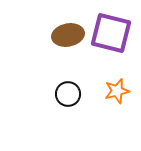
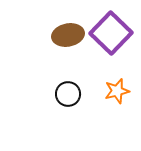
purple square: rotated 30 degrees clockwise
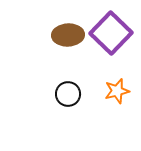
brown ellipse: rotated 8 degrees clockwise
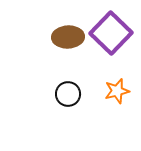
brown ellipse: moved 2 px down
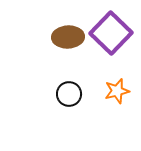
black circle: moved 1 px right
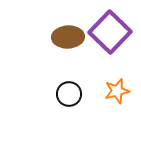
purple square: moved 1 px left, 1 px up
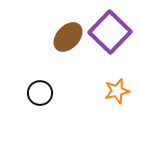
brown ellipse: rotated 44 degrees counterclockwise
black circle: moved 29 px left, 1 px up
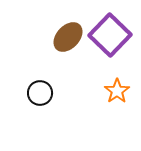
purple square: moved 3 px down
orange star: rotated 20 degrees counterclockwise
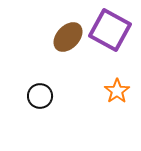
purple square: moved 5 px up; rotated 15 degrees counterclockwise
black circle: moved 3 px down
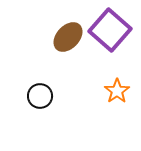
purple square: rotated 12 degrees clockwise
